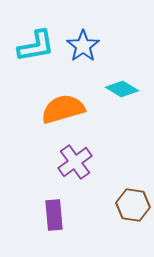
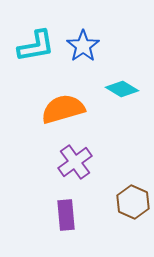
brown hexagon: moved 3 px up; rotated 16 degrees clockwise
purple rectangle: moved 12 px right
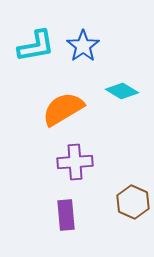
cyan diamond: moved 2 px down
orange semicircle: rotated 15 degrees counterclockwise
purple cross: rotated 32 degrees clockwise
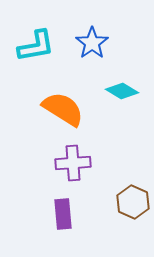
blue star: moved 9 px right, 3 px up
orange semicircle: rotated 63 degrees clockwise
purple cross: moved 2 px left, 1 px down
purple rectangle: moved 3 px left, 1 px up
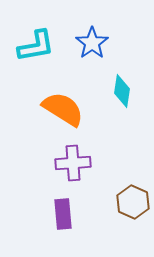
cyan diamond: rotated 68 degrees clockwise
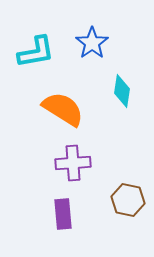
cyan L-shape: moved 6 px down
brown hexagon: moved 5 px left, 2 px up; rotated 12 degrees counterclockwise
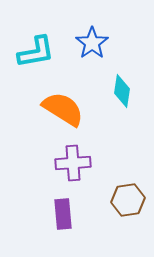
brown hexagon: rotated 20 degrees counterclockwise
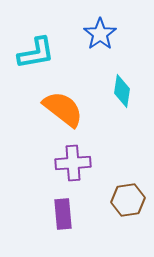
blue star: moved 8 px right, 9 px up
cyan L-shape: moved 1 px down
orange semicircle: rotated 6 degrees clockwise
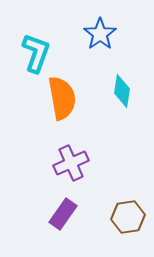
cyan L-shape: rotated 60 degrees counterclockwise
orange semicircle: moved 1 px left, 11 px up; rotated 42 degrees clockwise
purple cross: moved 2 px left; rotated 20 degrees counterclockwise
brown hexagon: moved 17 px down
purple rectangle: rotated 40 degrees clockwise
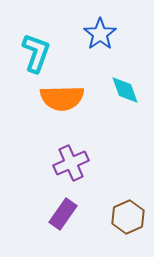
cyan diamond: moved 3 px right, 1 px up; rotated 28 degrees counterclockwise
orange semicircle: rotated 99 degrees clockwise
brown hexagon: rotated 16 degrees counterclockwise
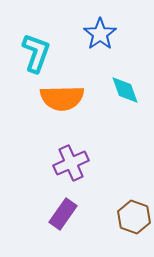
brown hexagon: moved 6 px right; rotated 16 degrees counterclockwise
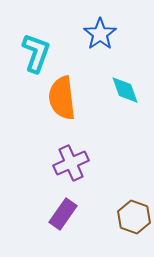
orange semicircle: rotated 84 degrees clockwise
